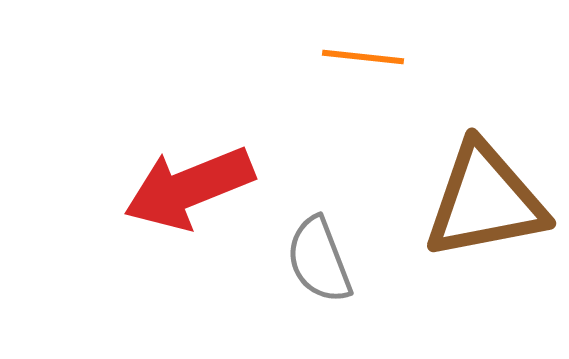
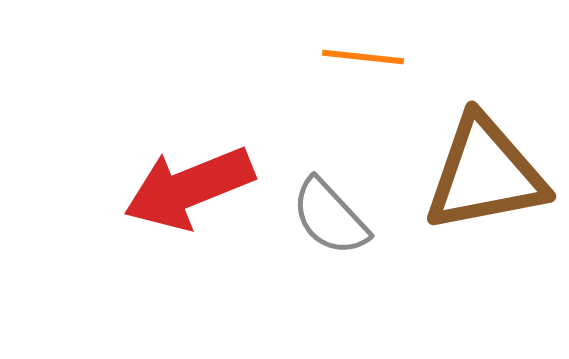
brown triangle: moved 27 px up
gray semicircle: moved 11 px right, 43 px up; rotated 22 degrees counterclockwise
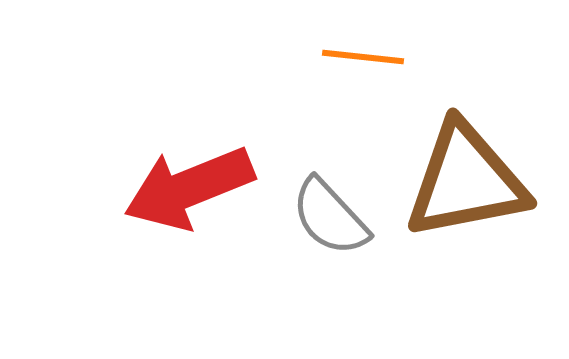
brown triangle: moved 19 px left, 7 px down
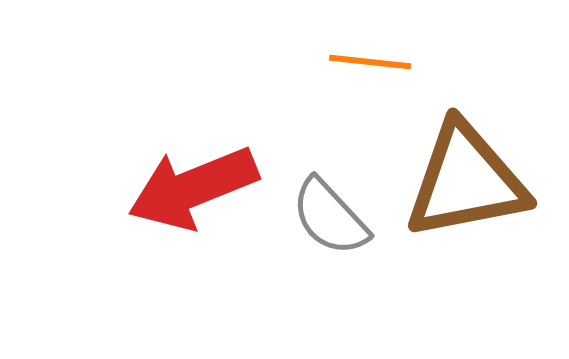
orange line: moved 7 px right, 5 px down
red arrow: moved 4 px right
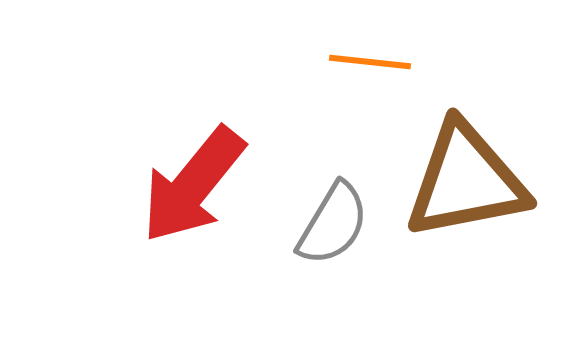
red arrow: moved 3 px up; rotated 29 degrees counterclockwise
gray semicircle: moved 3 px right, 7 px down; rotated 106 degrees counterclockwise
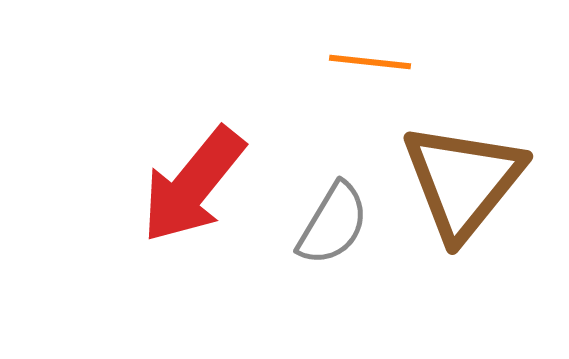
brown triangle: moved 3 px left; rotated 40 degrees counterclockwise
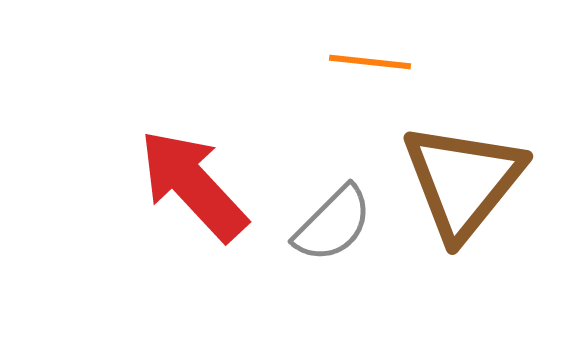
red arrow: rotated 98 degrees clockwise
gray semicircle: rotated 14 degrees clockwise
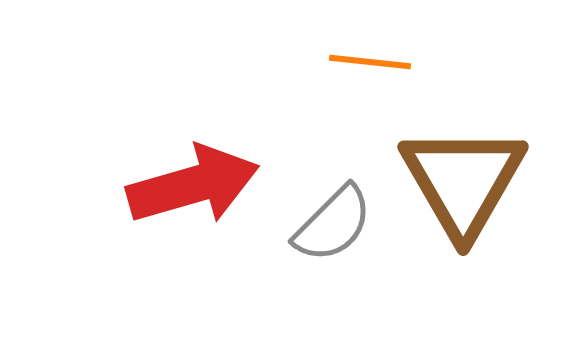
brown triangle: rotated 9 degrees counterclockwise
red arrow: rotated 117 degrees clockwise
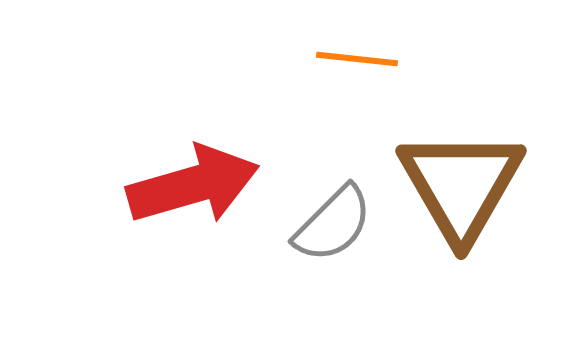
orange line: moved 13 px left, 3 px up
brown triangle: moved 2 px left, 4 px down
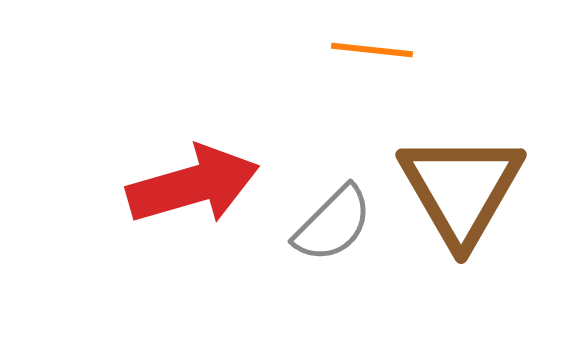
orange line: moved 15 px right, 9 px up
brown triangle: moved 4 px down
